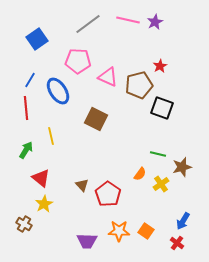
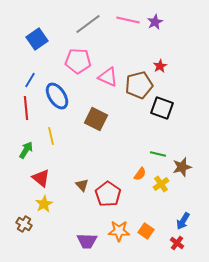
blue ellipse: moved 1 px left, 5 px down
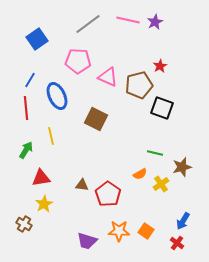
blue ellipse: rotated 8 degrees clockwise
green line: moved 3 px left, 1 px up
orange semicircle: rotated 24 degrees clockwise
red triangle: rotated 48 degrees counterclockwise
brown triangle: rotated 40 degrees counterclockwise
purple trapezoid: rotated 15 degrees clockwise
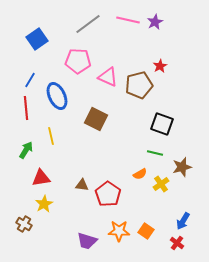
black square: moved 16 px down
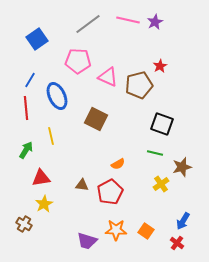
orange semicircle: moved 22 px left, 10 px up
red pentagon: moved 2 px right, 2 px up; rotated 10 degrees clockwise
orange star: moved 3 px left, 1 px up
